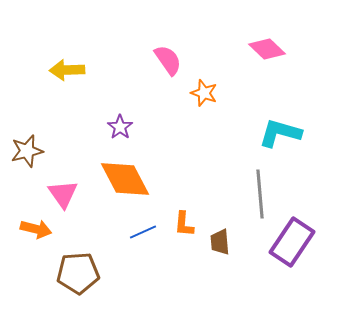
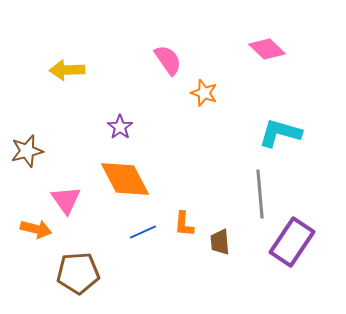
pink triangle: moved 3 px right, 6 px down
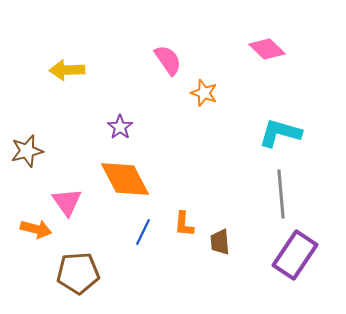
gray line: moved 21 px right
pink triangle: moved 1 px right, 2 px down
blue line: rotated 40 degrees counterclockwise
purple rectangle: moved 3 px right, 13 px down
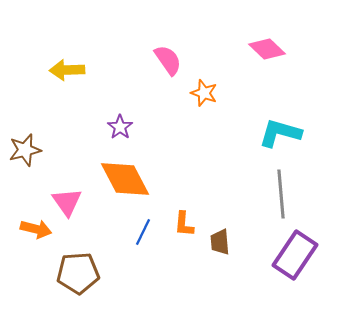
brown star: moved 2 px left, 1 px up
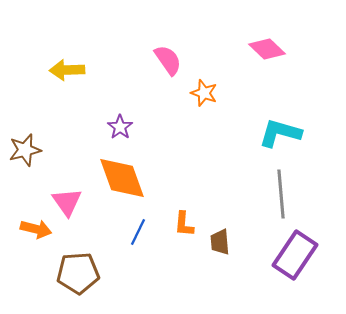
orange diamond: moved 3 px left, 1 px up; rotated 8 degrees clockwise
blue line: moved 5 px left
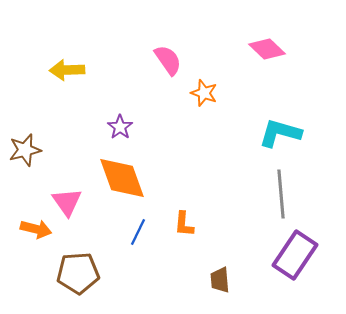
brown trapezoid: moved 38 px down
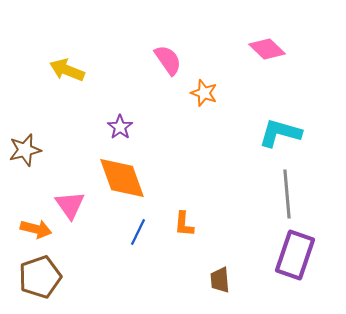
yellow arrow: rotated 24 degrees clockwise
gray line: moved 6 px right
pink triangle: moved 3 px right, 3 px down
purple rectangle: rotated 15 degrees counterclockwise
brown pentagon: moved 38 px left, 4 px down; rotated 15 degrees counterclockwise
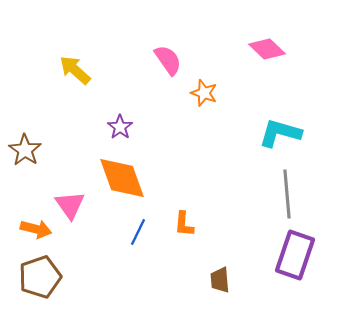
yellow arrow: moved 8 px right; rotated 20 degrees clockwise
brown star: rotated 24 degrees counterclockwise
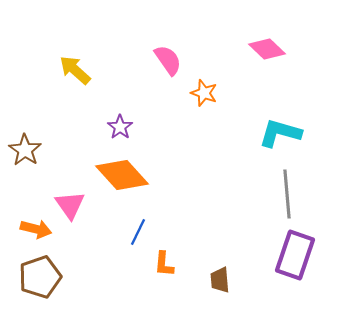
orange diamond: moved 3 px up; rotated 22 degrees counterclockwise
orange L-shape: moved 20 px left, 40 px down
